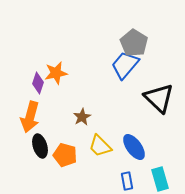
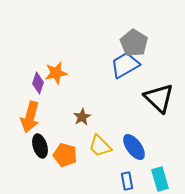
blue trapezoid: rotated 20 degrees clockwise
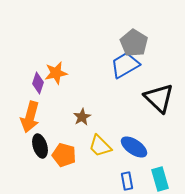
blue ellipse: rotated 20 degrees counterclockwise
orange pentagon: moved 1 px left
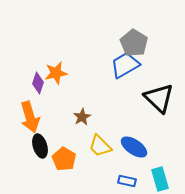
orange arrow: rotated 32 degrees counterclockwise
orange pentagon: moved 4 px down; rotated 15 degrees clockwise
blue rectangle: rotated 66 degrees counterclockwise
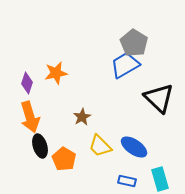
purple diamond: moved 11 px left
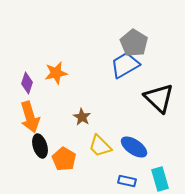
brown star: rotated 12 degrees counterclockwise
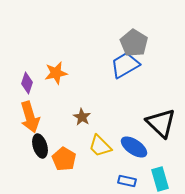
black triangle: moved 2 px right, 25 px down
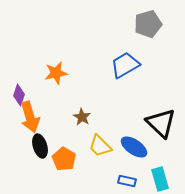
gray pentagon: moved 14 px right, 19 px up; rotated 24 degrees clockwise
purple diamond: moved 8 px left, 12 px down
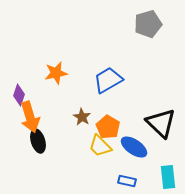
blue trapezoid: moved 17 px left, 15 px down
black ellipse: moved 2 px left, 5 px up
orange pentagon: moved 44 px right, 32 px up
cyan rectangle: moved 8 px right, 2 px up; rotated 10 degrees clockwise
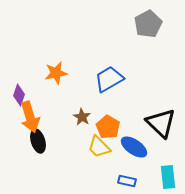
gray pentagon: rotated 12 degrees counterclockwise
blue trapezoid: moved 1 px right, 1 px up
yellow trapezoid: moved 1 px left, 1 px down
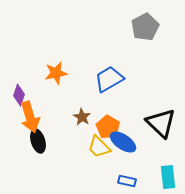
gray pentagon: moved 3 px left, 3 px down
blue ellipse: moved 11 px left, 5 px up
